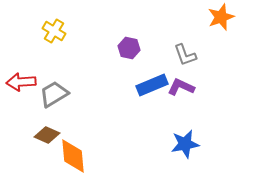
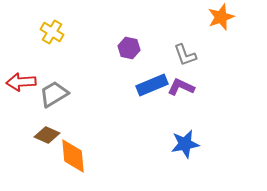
yellow cross: moved 2 px left, 1 px down
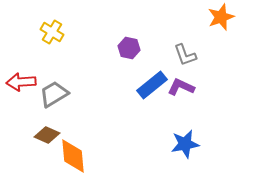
blue rectangle: rotated 16 degrees counterclockwise
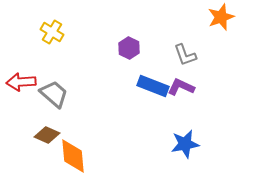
purple hexagon: rotated 15 degrees clockwise
blue rectangle: moved 1 px right, 1 px down; rotated 60 degrees clockwise
gray trapezoid: rotated 72 degrees clockwise
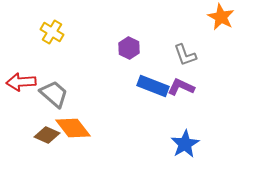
orange star: rotated 24 degrees counterclockwise
blue star: rotated 20 degrees counterclockwise
orange diamond: moved 28 px up; rotated 33 degrees counterclockwise
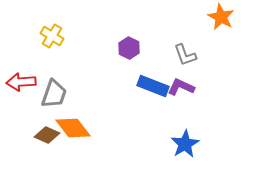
yellow cross: moved 4 px down
gray trapezoid: rotated 68 degrees clockwise
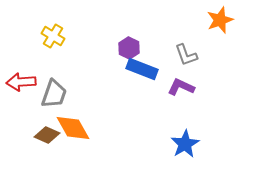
orange star: moved 1 px left, 3 px down; rotated 24 degrees clockwise
yellow cross: moved 1 px right
gray L-shape: moved 1 px right
blue rectangle: moved 11 px left, 17 px up
orange diamond: rotated 9 degrees clockwise
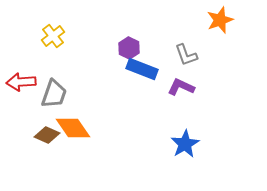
yellow cross: rotated 20 degrees clockwise
orange diamond: rotated 6 degrees counterclockwise
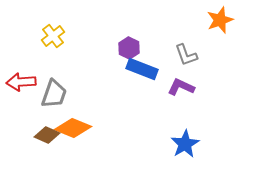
orange diamond: rotated 33 degrees counterclockwise
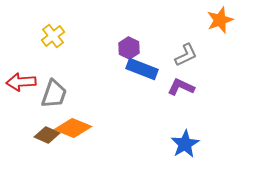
gray L-shape: rotated 95 degrees counterclockwise
